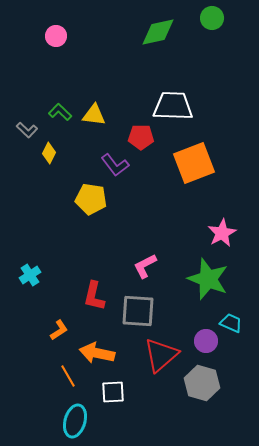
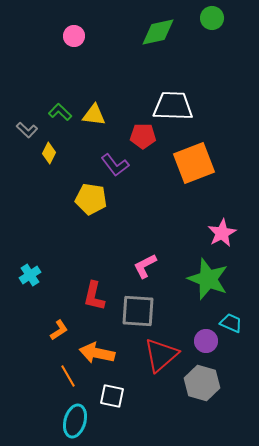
pink circle: moved 18 px right
red pentagon: moved 2 px right, 1 px up
white square: moved 1 px left, 4 px down; rotated 15 degrees clockwise
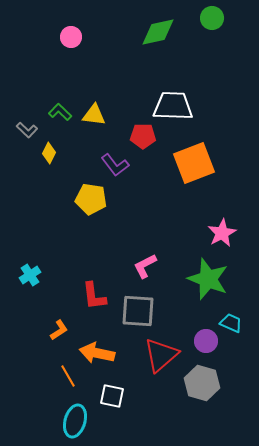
pink circle: moved 3 px left, 1 px down
red L-shape: rotated 20 degrees counterclockwise
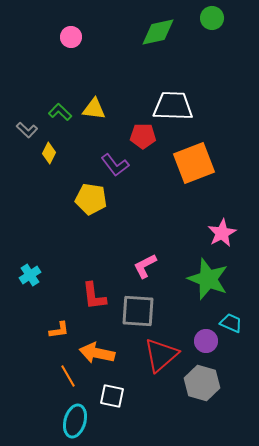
yellow triangle: moved 6 px up
orange L-shape: rotated 25 degrees clockwise
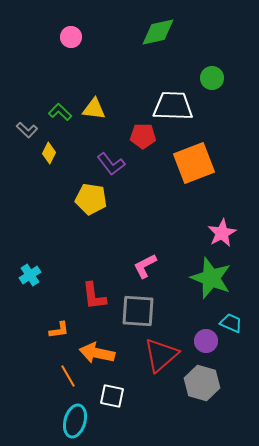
green circle: moved 60 px down
purple L-shape: moved 4 px left, 1 px up
green star: moved 3 px right, 1 px up
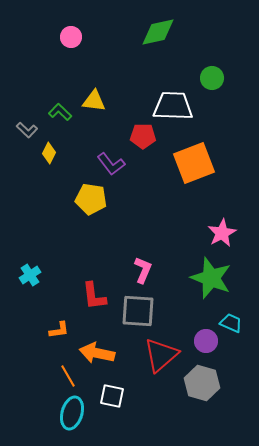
yellow triangle: moved 8 px up
pink L-shape: moved 2 px left, 4 px down; rotated 140 degrees clockwise
cyan ellipse: moved 3 px left, 8 px up
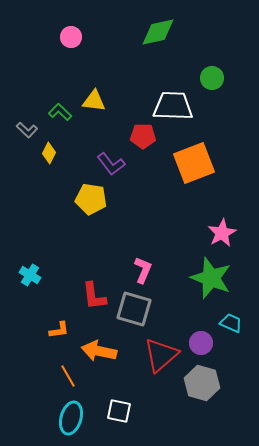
cyan cross: rotated 25 degrees counterclockwise
gray square: moved 4 px left, 2 px up; rotated 12 degrees clockwise
purple circle: moved 5 px left, 2 px down
orange arrow: moved 2 px right, 2 px up
white square: moved 7 px right, 15 px down
cyan ellipse: moved 1 px left, 5 px down
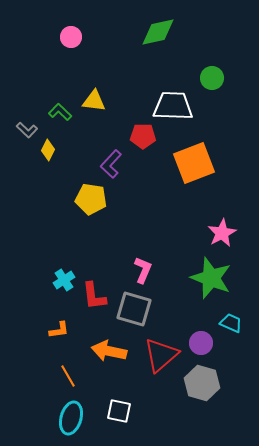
yellow diamond: moved 1 px left, 3 px up
purple L-shape: rotated 80 degrees clockwise
cyan cross: moved 34 px right, 5 px down; rotated 25 degrees clockwise
orange arrow: moved 10 px right
